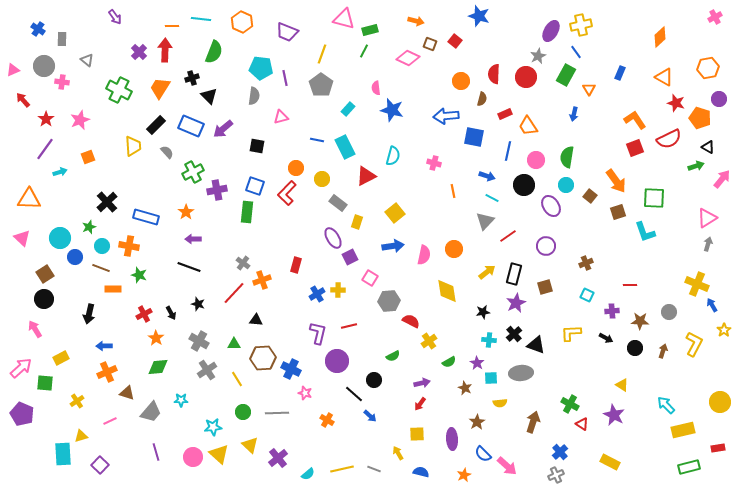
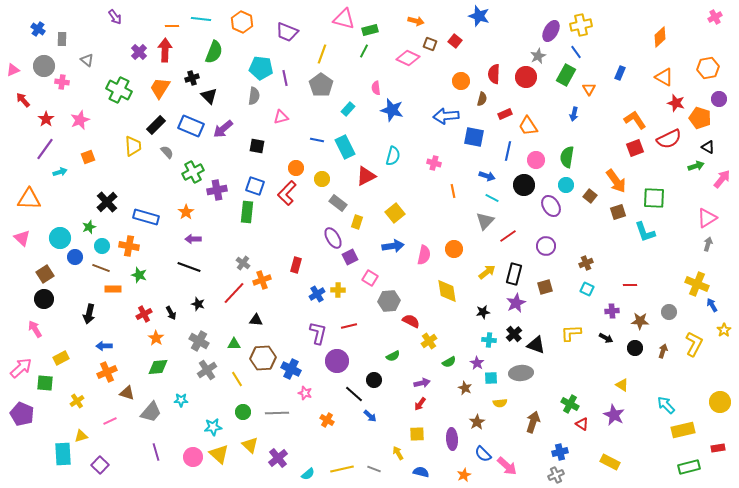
cyan square at (587, 295): moved 6 px up
blue cross at (560, 452): rotated 28 degrees clockwise
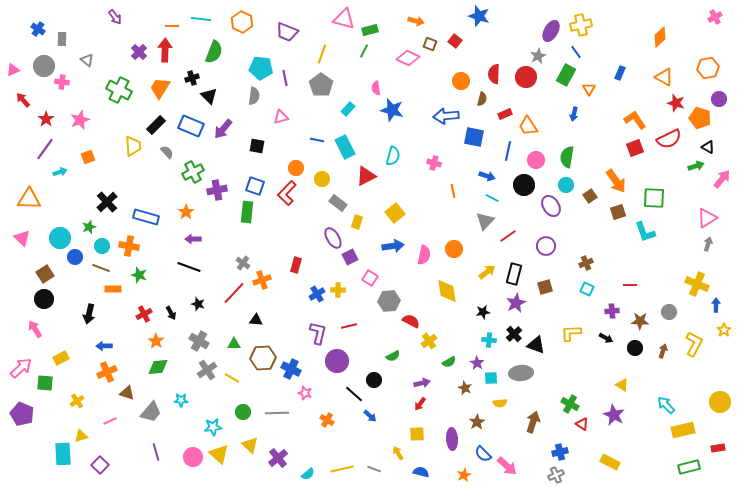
purple arrow at (223, 129): rotated 10 degrees counterclockwise
brown square at (590, 196): rotated 16 degrees clockwise
blue arrow at (712, 305): moved 4 px right; rotated 32 degrees clockwise
orange star at (156, 338): moved 3 px down
yellow line at (237, 379): moved 5 px left, 1 px up; rotated 28 degrees counterclockwise
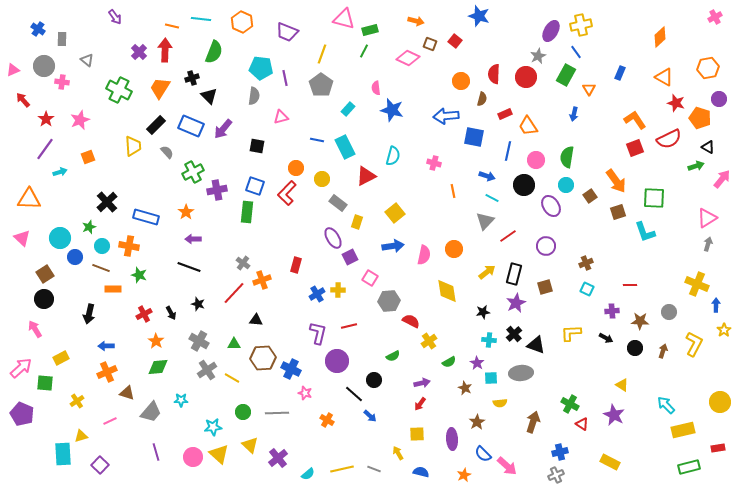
orange line at (172, 26): rotated 16 degrees clockwise
blue arrow at (104, 346): moved 2 px right
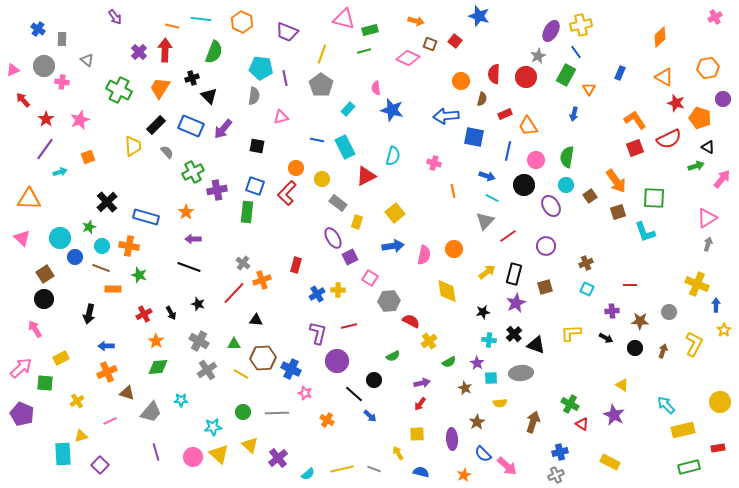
green line at (364, 51): rotated 48 degrees clockwise
purple circle at (719, 99): moved 4 px right
yellow line at (232, 378): moved 9 px right, 4 px up
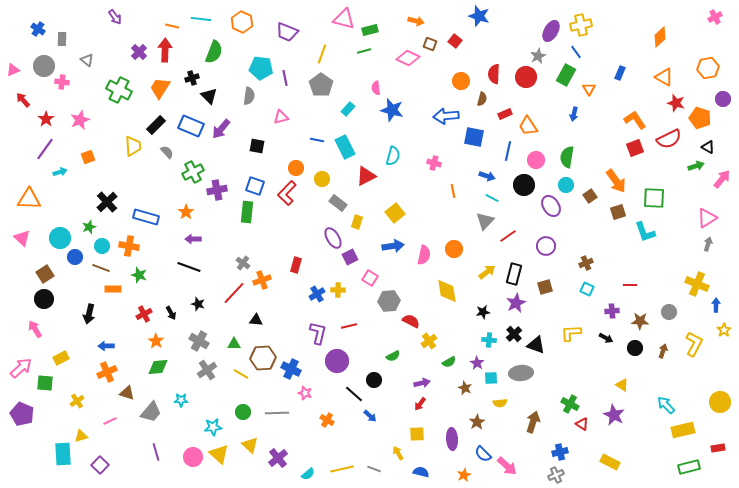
gray semicircle at (254, 96): moved 5 px left
purple arrow at (223, 129): moved 2 px left
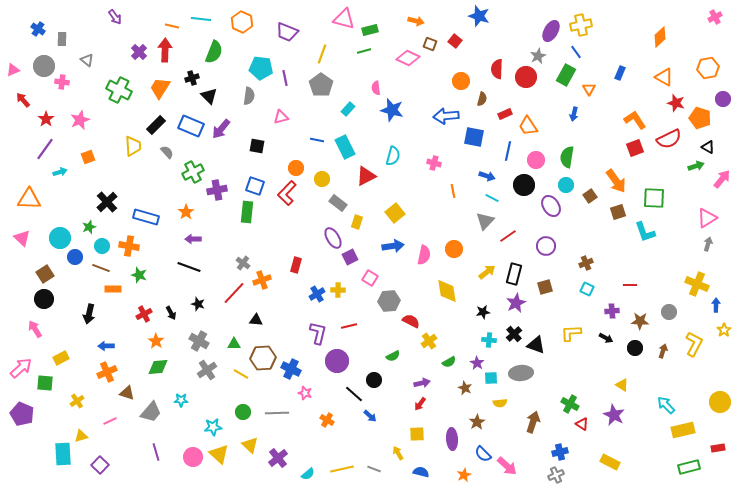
red semicircle at (494, 74): moved 3 px right, 5 px up
